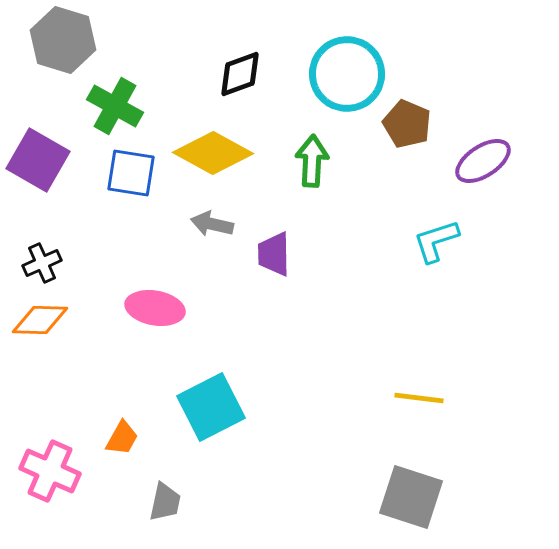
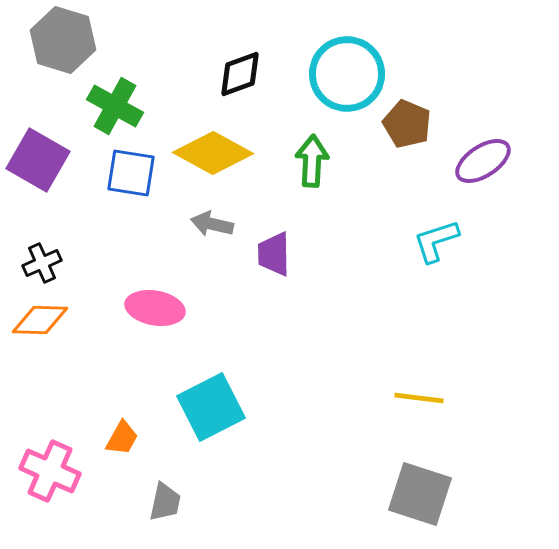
gray square: moved 9 px right, 3 px up
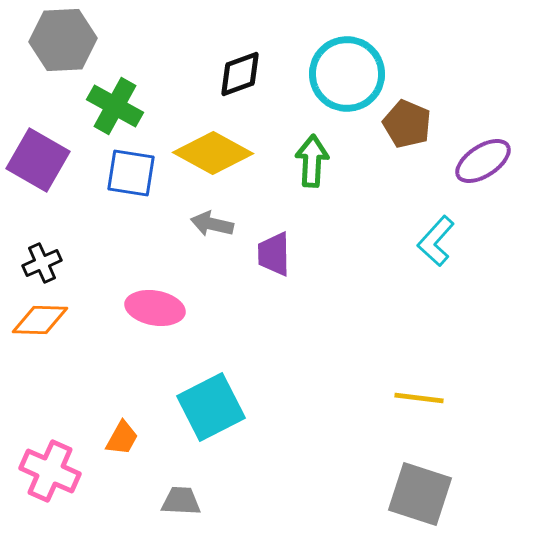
gray hexagon: rotated 20 degrees counterclockwise
cyan L-shape: rotated 30 degrees counterclockwise
gray trapezoid: moved 16 px right, 1 px up; rotated 99 degrees counterclockwise
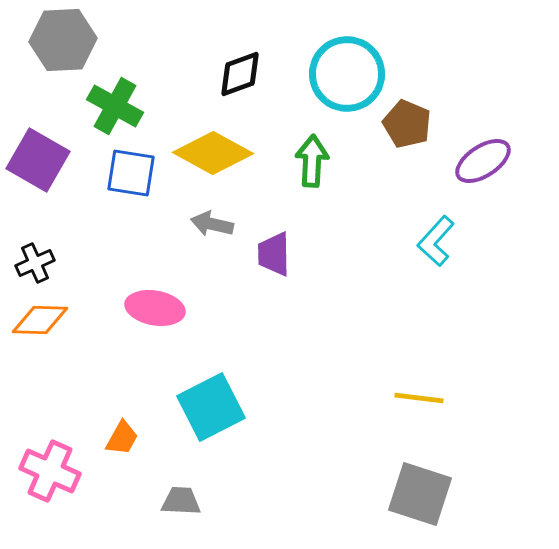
black cross: moved 7 px left
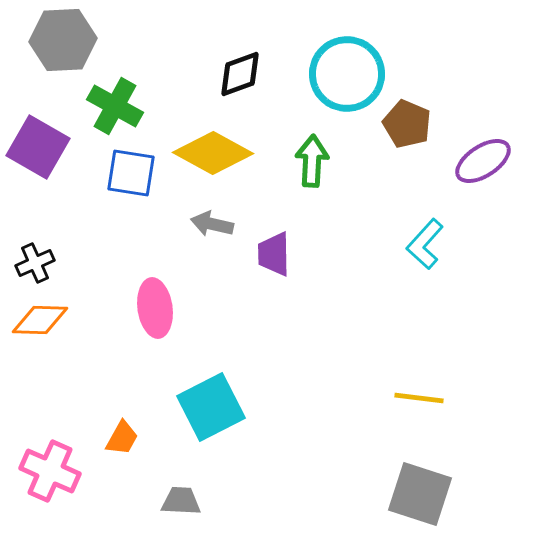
purple square: moved 13 px up
cyan L-shape: moved 11 px left, 3 px down
pink ellipse: rotated 72 degrees clockwise
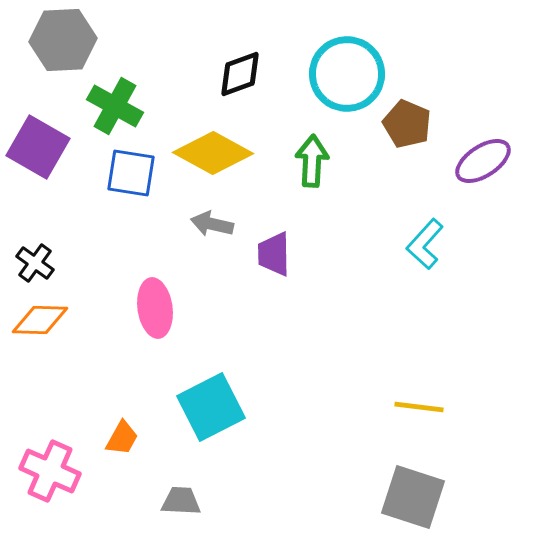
black cross: rotated 30 degrees counterclockwise
yellow line: moved 9 px down
gray square: moved 7 px left, 3 px down
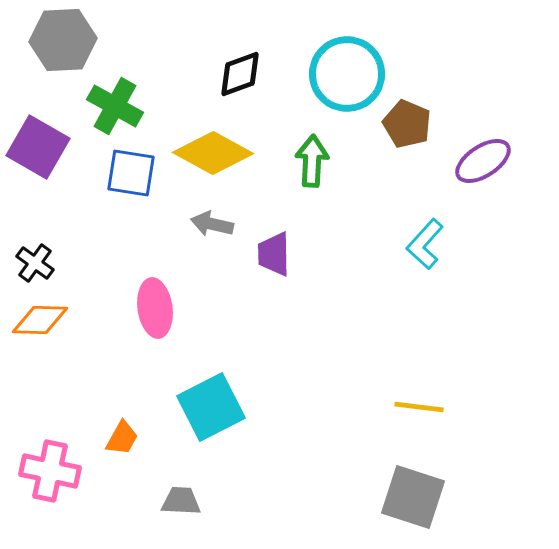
pink cross: rotated 12 degrees counterclockwise
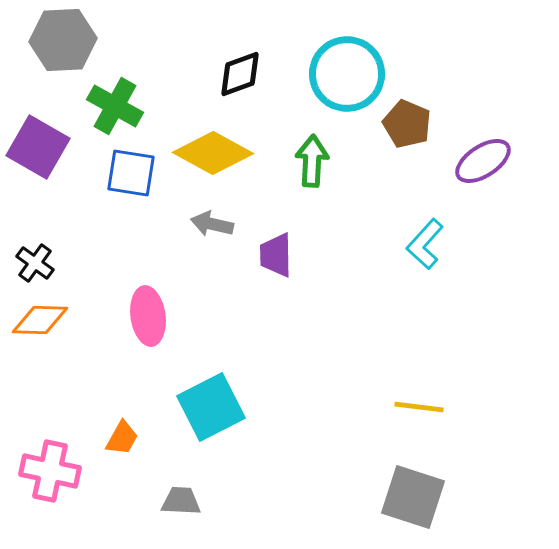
purple trapezoid: moved 2 px right, 1 px down
pink ellipse: moved 7 px left, 8 px down
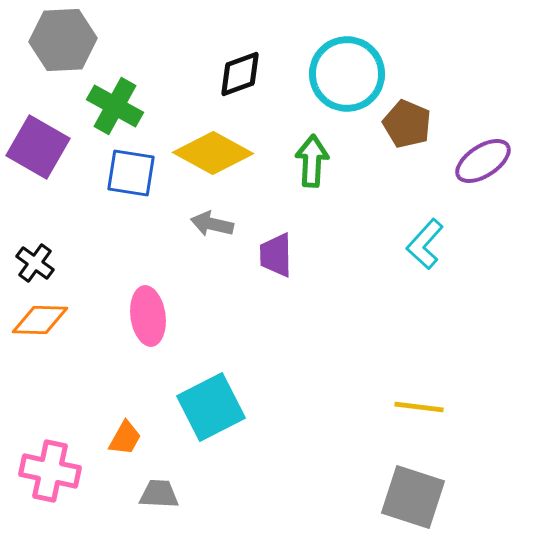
orange trapezoid: moved 3 px right
gray trapezoid: moved 22 px left, 7 px up
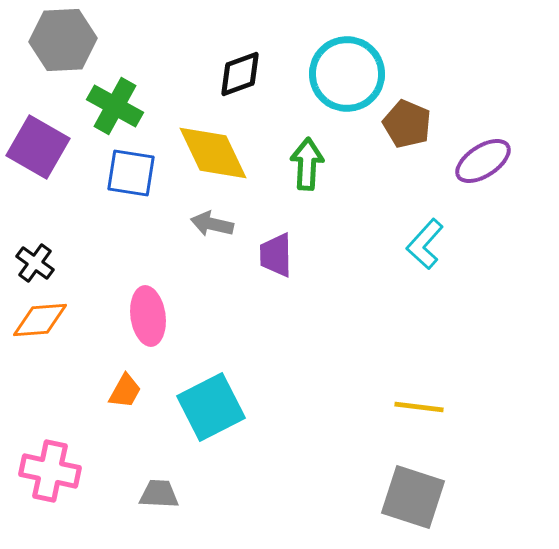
yellow diamond: rotated 36 degrees clockwise
green arrow: moved 5 px left, 3 px down
orange diamond: rotated 6 degrees counterclockwise
orange trapezoid: moved 47 px up
